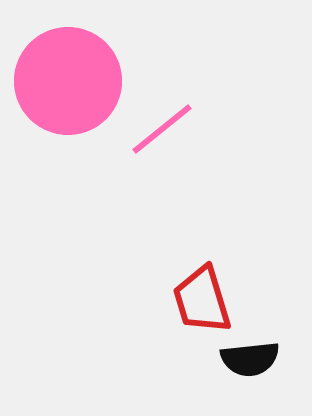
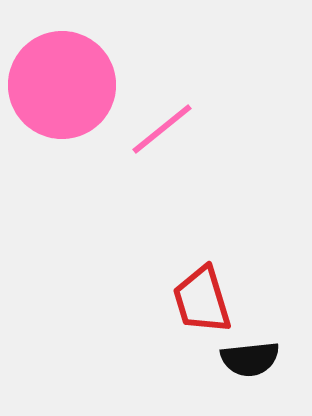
pink circle: moved 6 px left, 4 px down
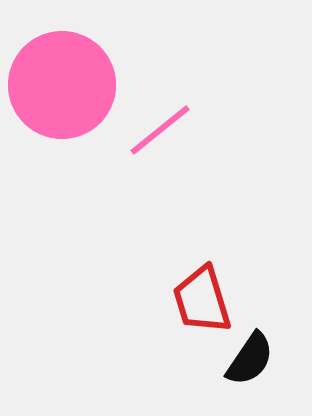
pink line: moved 2 px left, 1 px down
black semicircle: rotated 50 degrees counterclockwise
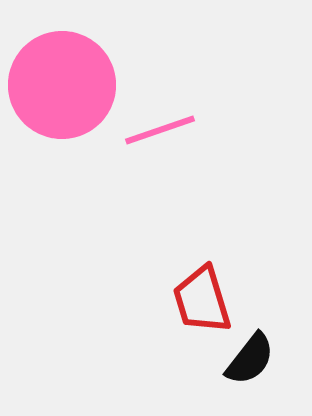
pink line: rotated 20 degrees clockwise
black semicircle: rotated 4 degrees clockwise
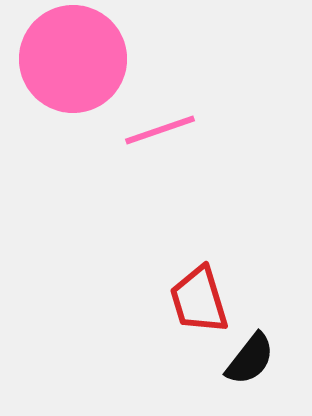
pink circle: moved 11 px right, 26 px up
red trapezoid: moved 3 px left
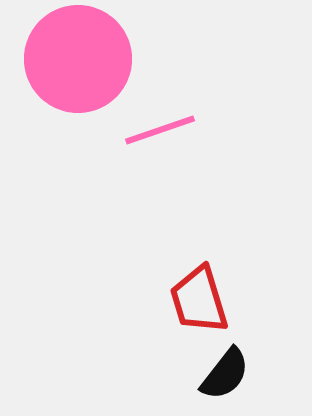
pink circle: moved 5 px right
black semicircle: moved 25 px left, 15 px down
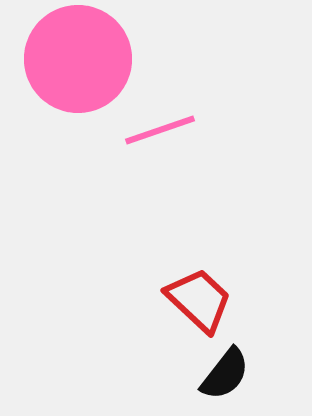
red trapezoid: rotated 150 degrees clockwise
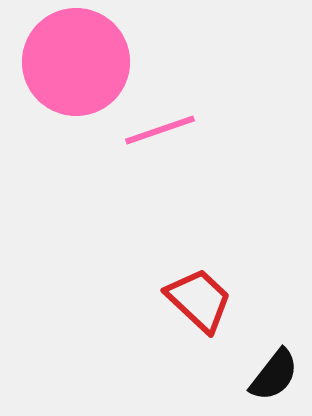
pink circle: moved 2 px left, 3 px down
black semicircle: moved 49 px right, 1 px down
